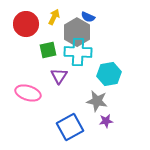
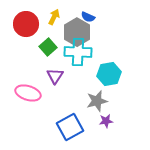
green square: moved 3 px up; rotated 30 degrees counterclockwise
purple triangle: moved 4 px left
gray star: rotated 25 degrees counterclockwise
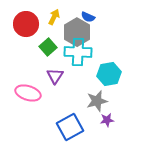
purple star: moved 1 px right, 1 px up
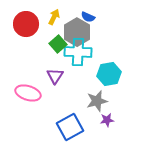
green square: moved 10 px right, 3 px up
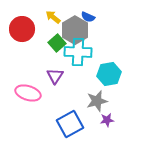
yellow arrow: moved 1 px left; rotated 77 degrees counterclockwise
red circle: moved 4 px left, 5 px down
gray hexagon: moved 2 px left, 2 px up
green square: moved 1 px left, 1 px up
blue square: moved 3 px up
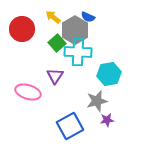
pink ellipse: moved 1 px up
blue square: moved 2 px down
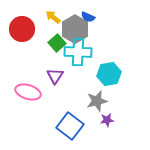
gray hexagon: moved 1 px up
blue square: rotated 24 degrees counterclockwise
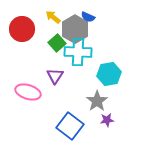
gray star: rotated 20 degrees counterclockwise
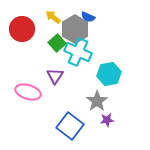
cyan cross: rotated 20 degrees clockwise
